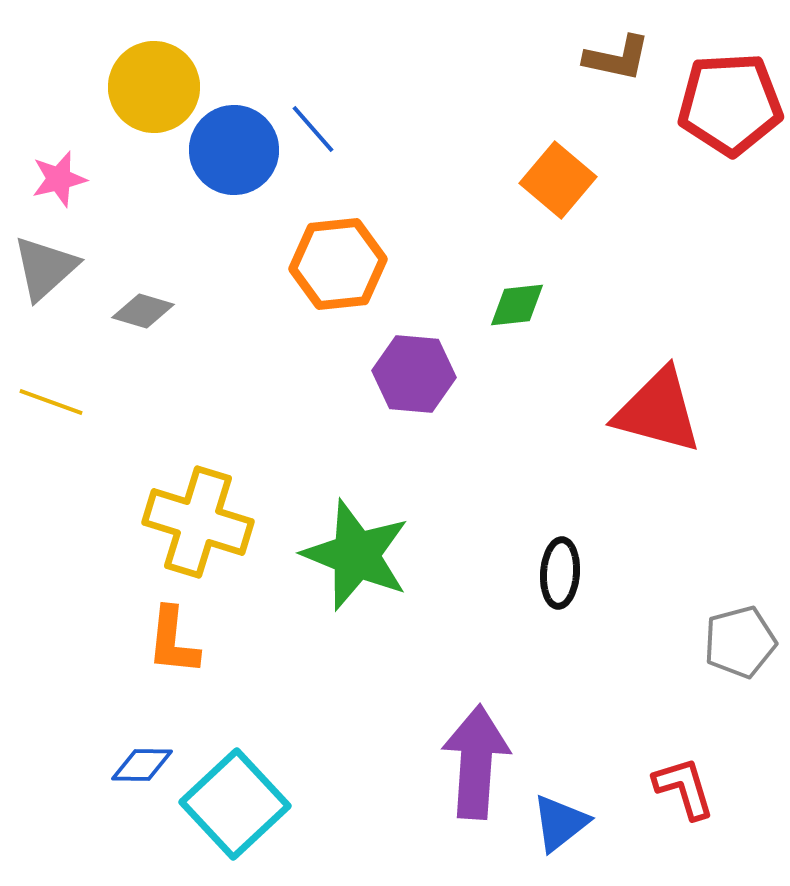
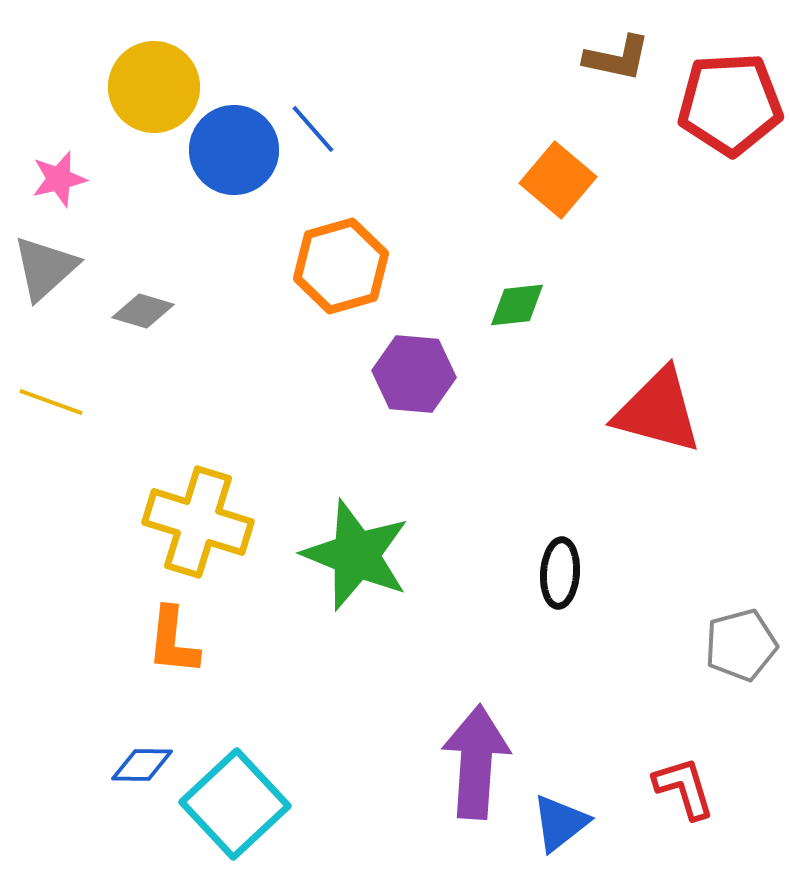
orange hexagon: moved 3 px right, 2 px down; rotated 10 degrees counterclockwise
gray pentagon: moved 1 px right, 3 px down
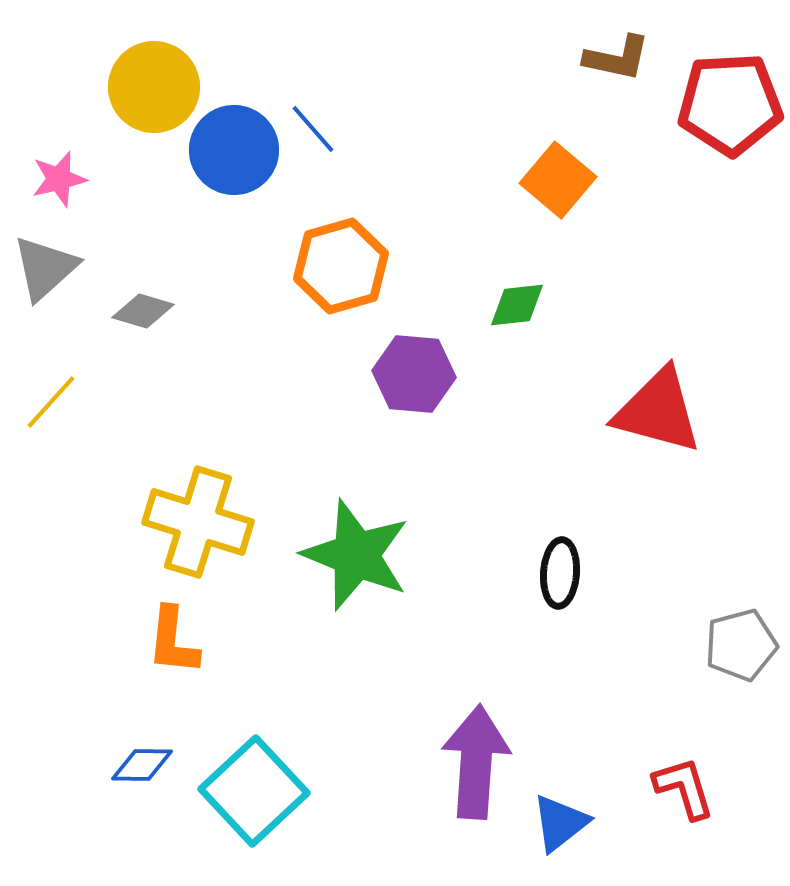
yellow line: rotated 68 degrees counterclockwise
cyan square: moved 19 px right, 13 px up
